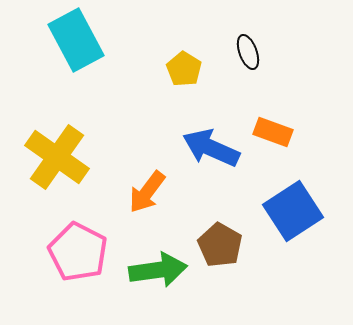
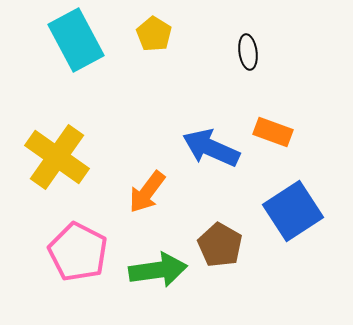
black ellipse: rotated 12 degrees clockwise
yellow pentagon: moved 30 px left, 35 px up
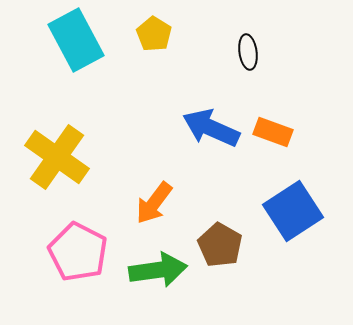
blue arrow: moved 20 px up
orange arrow: moved 7 px right, 11 px down
